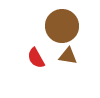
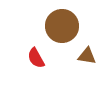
brown triangle: moved 19 px right
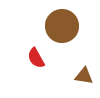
brown triangle: moved 3 px left, 20 px down
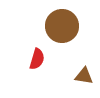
red semicircle: moved 1 px right, 1 px down; rotated 135 degrees counterclockwise
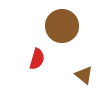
brown triangle: moved 1 px up; rotated 30 degrees clockwise
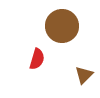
brown triangle: rotated 36 degrees clockwise
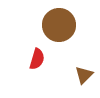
brown circle: moved 3 px left, 1 px up
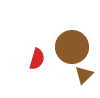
brown circle: moved 13 px right, 22 px down
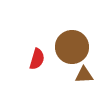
brown triangle: rotated 42 degrees clockwise
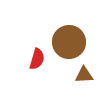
brown circle: moved 3 px left, 5 px up
